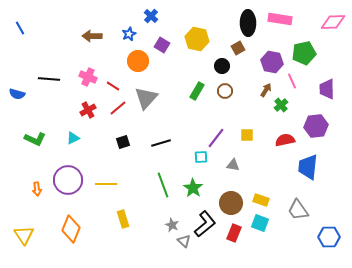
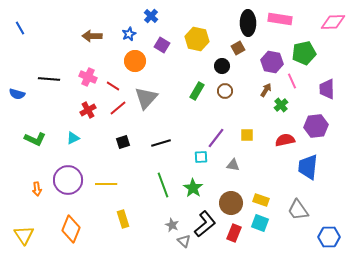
orange circle at (138, 61): moved 3 px left
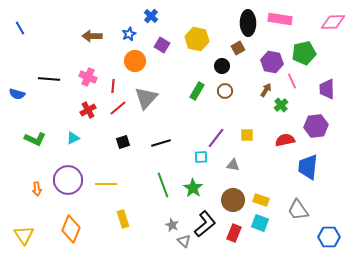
red line at (113, 86): rotated 64 degrees clockwise
brown circle at (231, 203): moved 2 px right, 3 px up
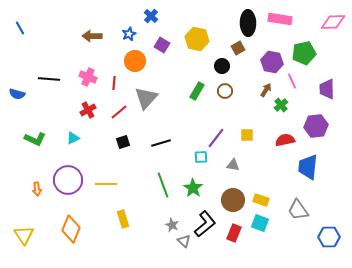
red line at (113, 86): moved 1 px right, 3 px up
red line at (118, 108): moved 1 px right, 4 px down
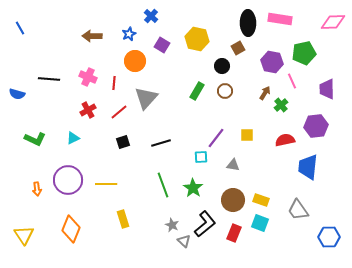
brown arrow at (266, 90): moved 1 px left, 3 px down
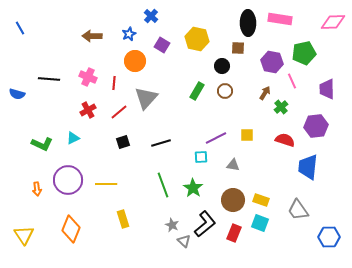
brown square at (238, 48): rotated 32 degrees clockwise
green cross at (281, 105): moved 2 px down
purple line at (216, 138): rotated 25 degrees clockwise
green L-shape at (35, 139): moved 7 px right, 5 px down
red semicircle at (285, 140): rotated 30 degrees clockwise
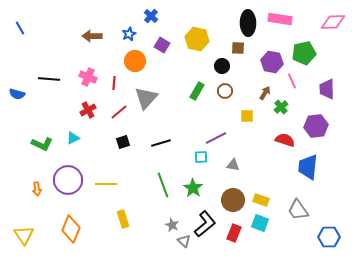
yellow square at (247, 135): moved 19 px up
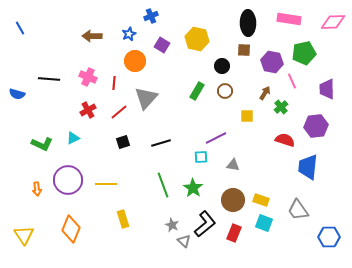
blue cross at (151, 16): rotated 24 degrees clockwise
pink rectangle at (280, 19): moved 9 px right
brown square at (238, 48): moved 6 px right, 2 px down
cyan square at (260, 223): moved 4 px right
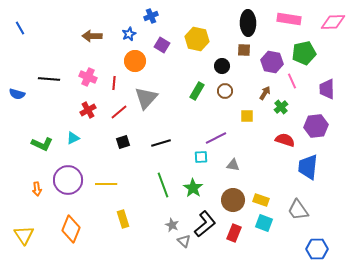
blue hexagon at (329, 237): moved 12 px left, 12 px down
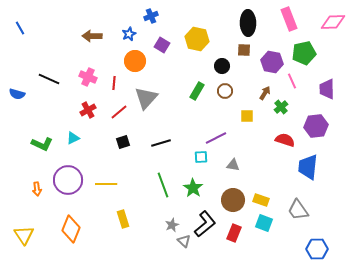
pink rectangle at (289, 19): rotated 60 degrees clockwise
black line at (49, 79): rotated 20 degrees clockwise
gray star at (172, 225): rotated 24 degrees clockwise
